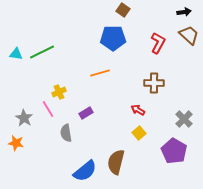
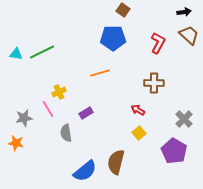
gray star: rotated 30 degrees clockwise
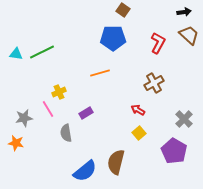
brown cross: rotated 30 degrees counterclockwise
